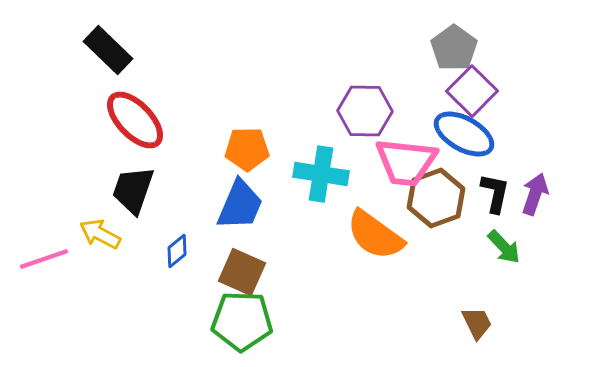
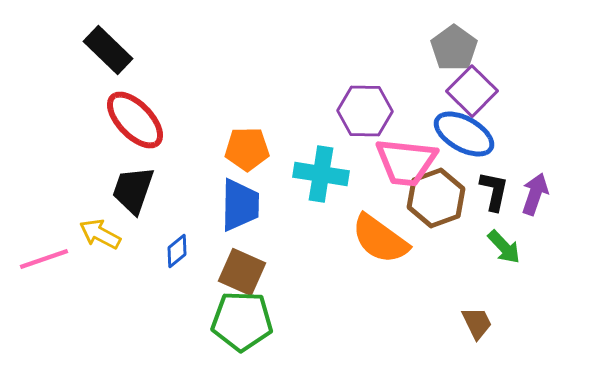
black L-shape: moved 1 px left, 2 px up
blue trapezoid: rotated 22 degrees counterclockwise
orange semicircle: moved 5 px right, 4 px down
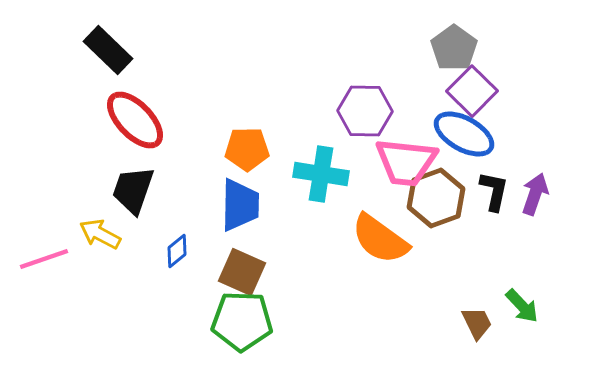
green arrow: moved 18 px right, 59 px down
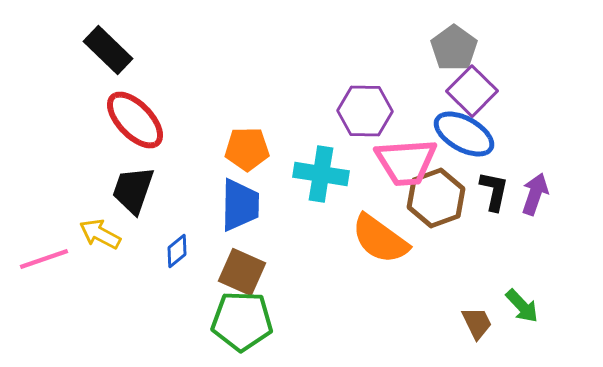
pink trapezoid: rotated 10 degrees counterclockwise
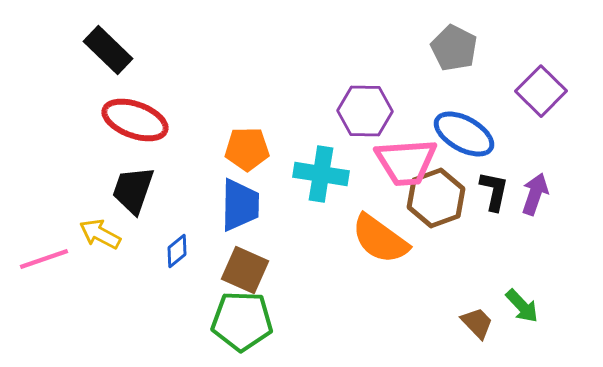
gray pentagon: rotated 9 degrees counterclockwise
purple square: moved 69 px right
red ellipse: rotated 26 degrees counterclockwise
brown square: moved 3 px right, 2 px up
brown trapezoid: rotated 18 degrees counterclockwise
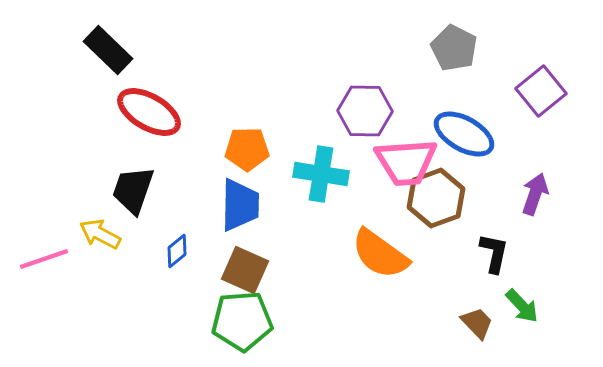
purple square: rotated 6 degrees clockwise
red ellipse: moved 14 px right, 8 px up; rotated 10 degrees clockwise
black L-shape: moved 62 px down
orange semicircle: moved 15 px down
green pentagon: rotated 6 degrees counterclockwise
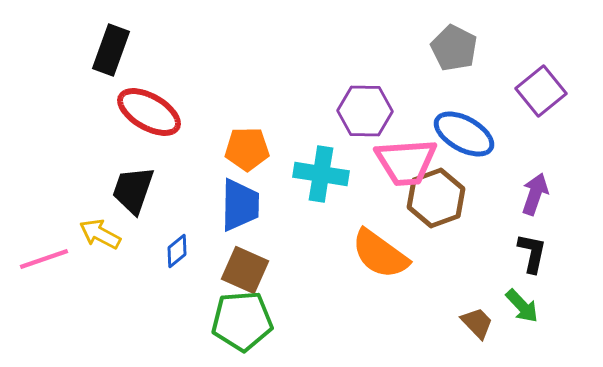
black rectangle: moved 3 px right; rotated 66 degrees clockwise
black L-shape: moved 38 px right
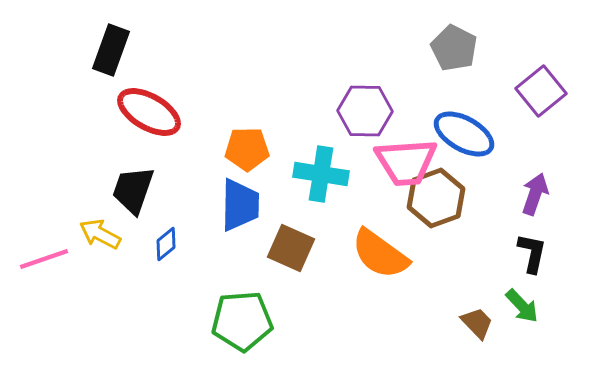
blue diamond: moved 11 px left, 7 px up
brown square: moved 46 px right, 22 px up
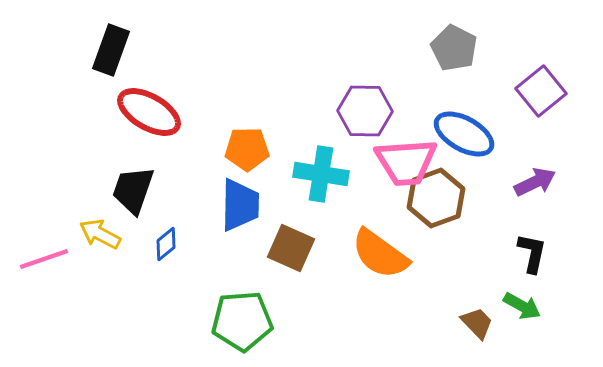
purple arrow: moved 12 px up; rotated 45 degrees clockwise
green arrow: rotated 18 degrees counterclockwise
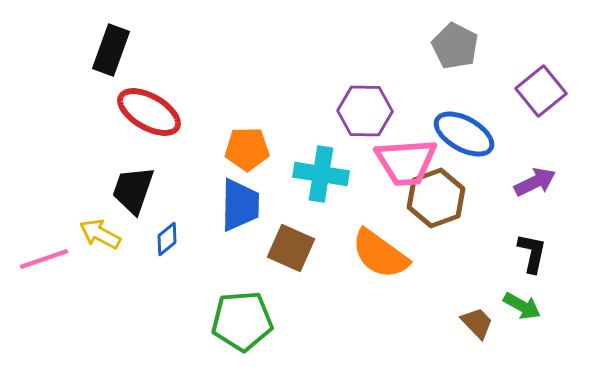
gray pentagon: moved 1 px right, 2 px up
blue diamond: moved 1 px right, 5 px up
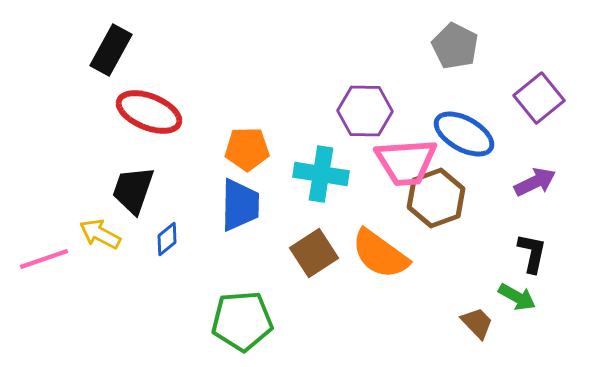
black rectangle: rotated 9 degrees clockwise
purple square: moved 2 px left, 7 px down
red ellipse: rotated 8 degrees counterclockwise
brown square: moved 23 px right, 5 px down; rotated 33 degrees clockwise
green arrow: moved 5 px left, 9 px up
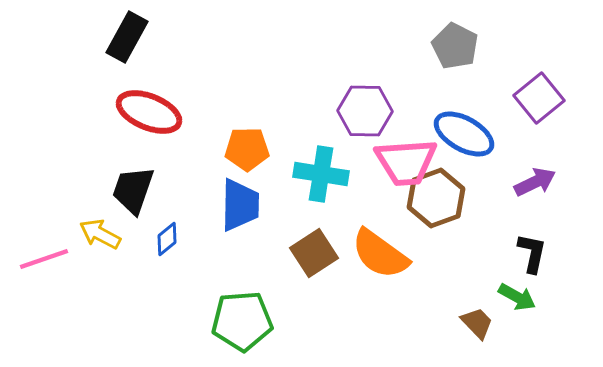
black rectangle: moved 16 px right, 13 px up
